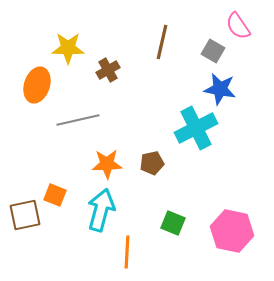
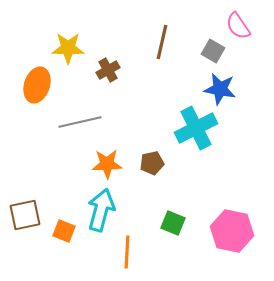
gray line: moved 2 px right, 2 px down
orange square: moved 9 px right, 36 px down
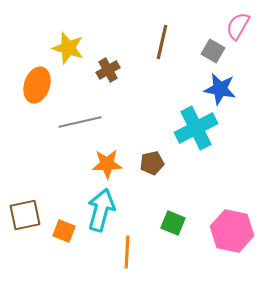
pink semicircle: rotated 64 degrees clockwise
yellow star: rotated 16 degrees clockwise
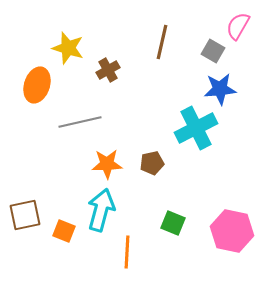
blue star: rotated 16 degrees counterclockwise
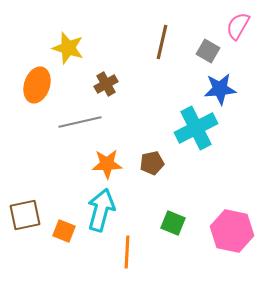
gray square: moved 5 px left
brown cross: moved 2 px left, 14 px down
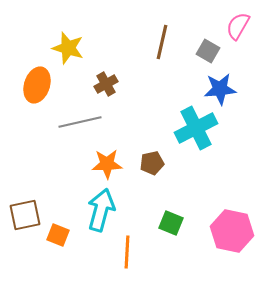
green square: moved 2 px left
orange square: moved 6 px left, 4 px down
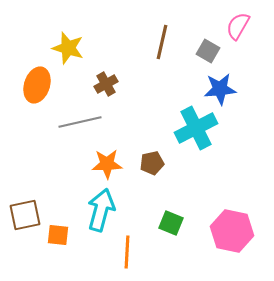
orange square: rotated 15 degrees counterclockwise
